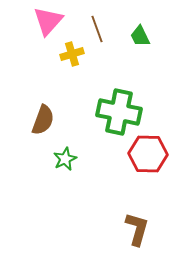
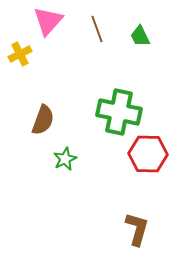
yellow cross: moved 52 px left; rotated 10 degrees counterclockwise
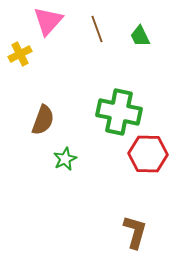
brown L-shape: moved 2 px left, 3 px down
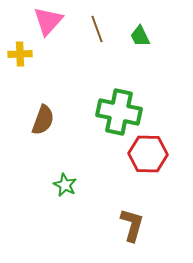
yellow cross: rotated 25 degrees clockwise
green star: moved 26 px down; rotated 20 degrees counterclockwise
brown L-shape: moved 3 px left, 7 px up
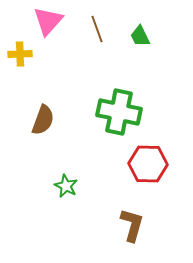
red hexagon: moved 10 px down
green star: moved 1 px right, 1 px down
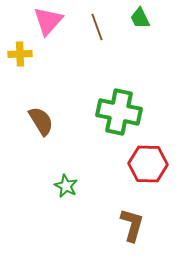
brown line: moved 2 px up
green trapezoid: moved 18 px up
brown semicircle: moved 2 px left, 1 px down; rotated 52 degrees counterclockwise
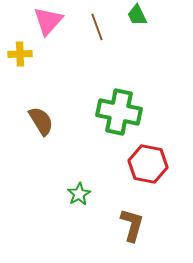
green trapezoid: moved 3 px left, 3 px up
red hexagon: rotated 9 degrees clockwise
green star: moved 13 px right, 8 px down; rotated 15 degrees clockwise
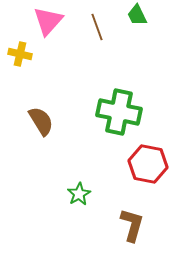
yellow cross: rotated 15 degrees clockwise
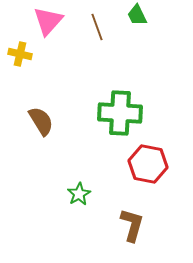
green cross: moved 1 px right, 1 px down; rotated 9 degrees counterclockwise
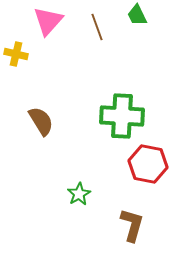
yellow cross: moved 4 px left
green cross: moved 2 px right, 3 px down
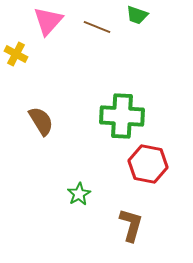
green trapezoid: rotated 45 degrees counterclockwise
brown line: rotated 48 degrees counterclockwise
yellow cross: rotated 15 degrees clockwise
brown L-shape: moved 1 px left
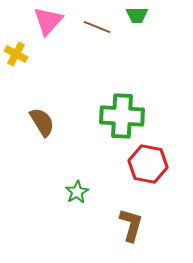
green trapezoid: rotated 20 degrees counterclockwise
brown semicircle: moved 1 px right, 1 px down
green star: moved 2 px left, 2 px up
